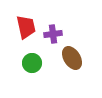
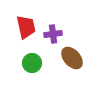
brown ellipse: rotated 10 degrees counterclockwise
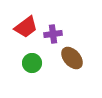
red trapezoid: rotated 65 degrees clockwise
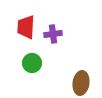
red trapezoid: rotated 130 degrees clockwise
brown ellipse: moved 9 px right, 25 px down; rotated 50 degrees clockwise
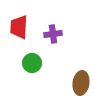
red trapezoid: moved 7 px left
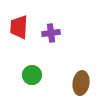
purple cross: moved 2 px left, 1 px up
green circle: moved 12 px down
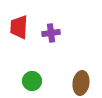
green circle: moved 6 px down
